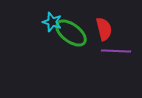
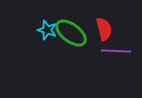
cyan star: moved 5 px left, 8 px down
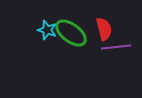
purple line: moved 4 px up; rotated 8 degrees counterclockwise
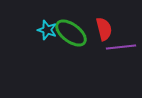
purple line: moved 5 px right
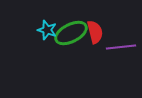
red semicircle: moved 9 px left, 3 px down
green ellipse: rotated 64 degrees counterclockwise
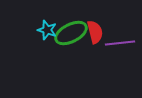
purple line: moved 1 px left, 4 px up
